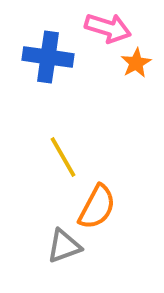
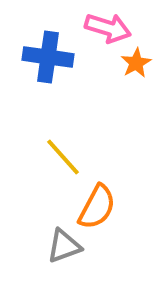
yellow line: rotated 12 degrees counterclockwise
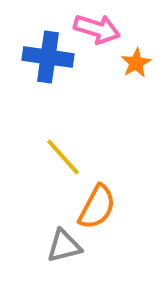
pink arrow: moved 11 px left, 1 px down
gray triangle: rotated 6 degrees clockwise
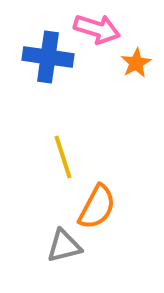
yellow line: rotated 24 degrees clockwise
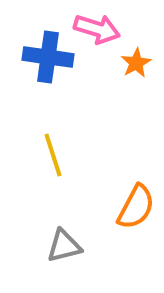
yellow line: moved 10 px left, 2 px up
orange semicircle: moved 39 px right
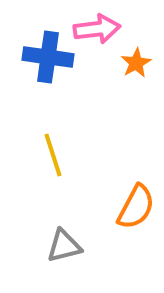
pink arrow: rotated 24 degrees counterclockwise
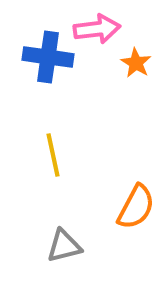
orange star: rotated 12 degrees counterclockwise
yellow line: rotated 6 degrees clockwise
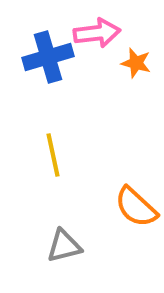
pink arrow: moved 4 px down
blue cross: rotated 24 degrees counterclockwise
orange star: rotated 16 degrees counterclockwise
orange semicircle: rotated 105 degrees clockwise
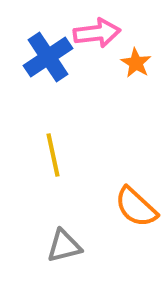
blue cross: rotated 18 degrees counterclockwise
orange star: rotated 16 degrees clockwise
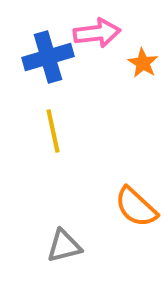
blue cross: rotated 18 degrees clockwise
orange star: moved 7 px right
yellow line: moved 24 px up
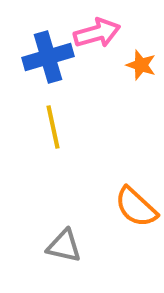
pink arrow: rotated 9 degrees counterclockwise
orange star: moved 2 px left, 2 px down; rotated 12 degrees counterclockwise
yellow line: moved 4 px up
gray triangle: rotated 27 degrees clockwise
